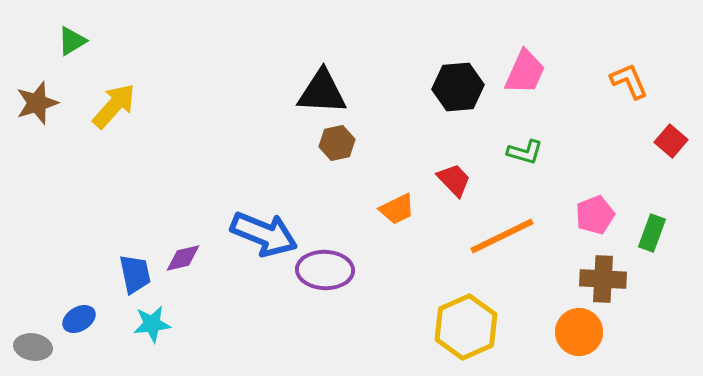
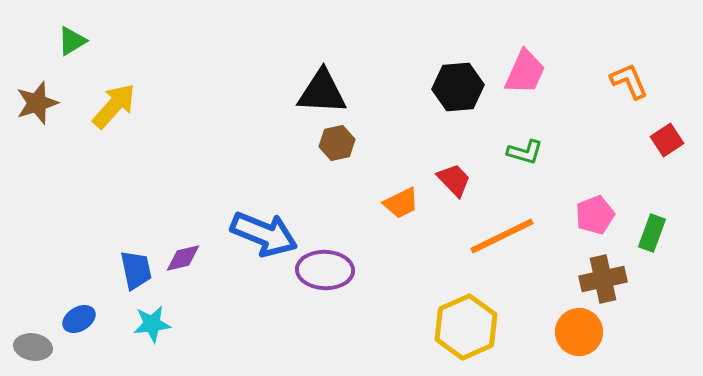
red square: moved 4 px left, 1 px up; rotated 16 degrees clockwise
orange trapezoid: moved 4 px right, 6 px up
blue trapezoid: moved 1 px right, 4 px up
brown cross: rotated 15 degrees counterclockwise
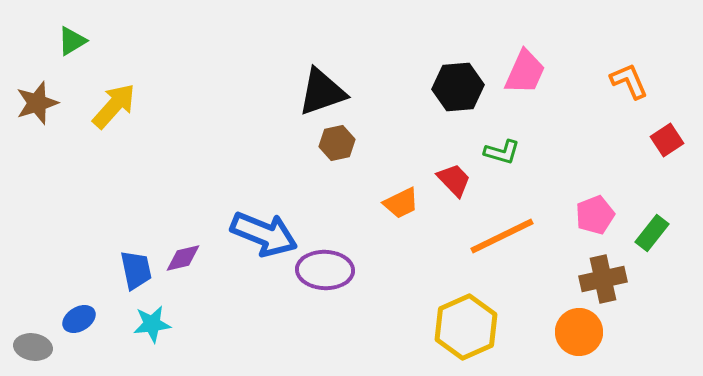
black triangle: rotated 22 degrees counterclockwise
green L-shape: moved 23 px left
green rectangle: rotated 18 degrees clockwise
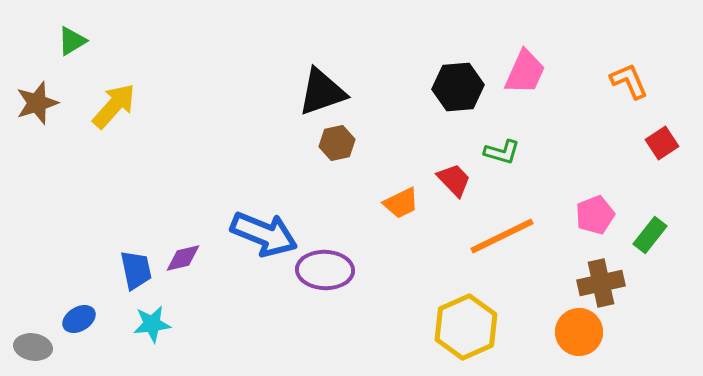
red square: moved 5 px left, 3 px down
green rectangle: moved 2 px left, 2 px down
brown cross: moved 2 px left, 4 px down
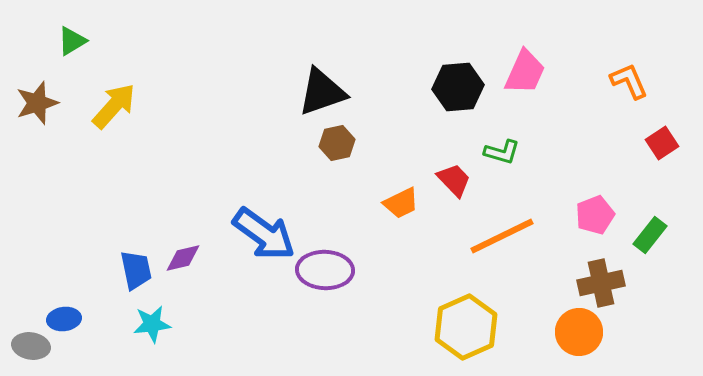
blue arrow: rotated 14 degrees clockwise
blue ellipse: moved 15 px left; rotated 24 degrees clockwise
gray ellipse: moved 2 px left, 1 px up
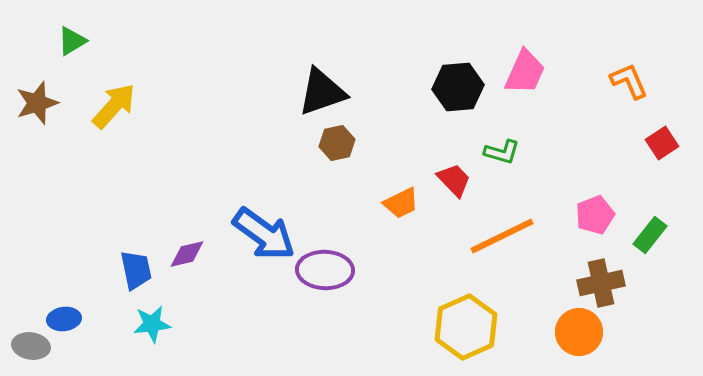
purple diamond: moved 4 px right, 4 px up
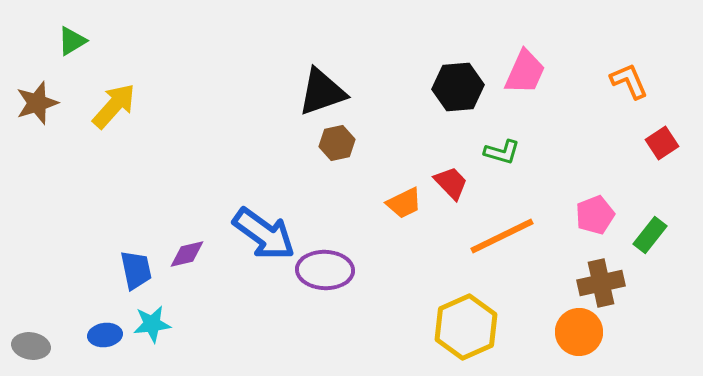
red trapezoid: moved 3 px left, 3 px down
orange trapezoid: moved 3 px right
blue ellipse: moved 41 px right, 16 px down
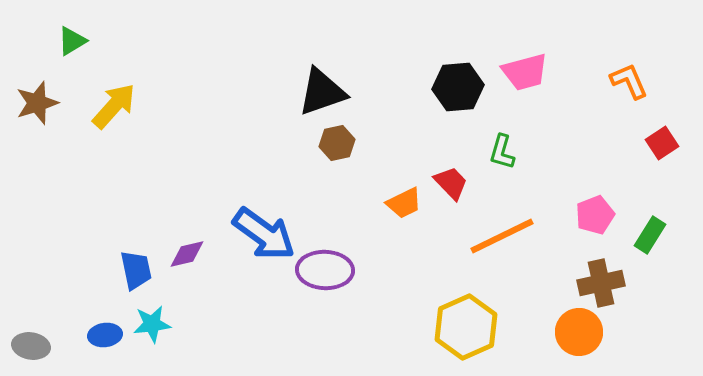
pink trapezoid: rotated 51 degrees clockwise
green L-shape: rotated 90 degrees clockwise
green rectangle: rotated 6 degrees counterclockwise
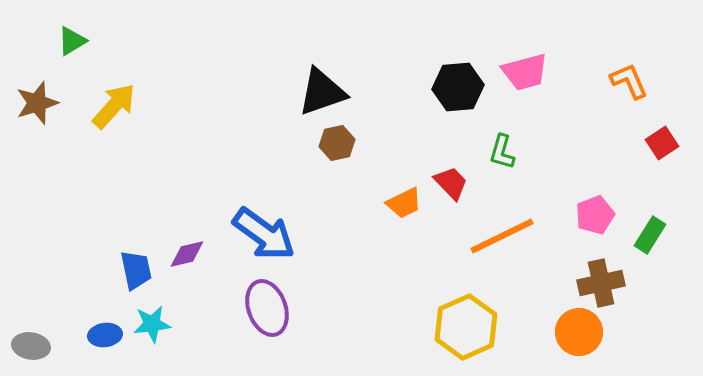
purple ellipse: moved 58 px left, 38 px down; rotated 68 degrees clockwise
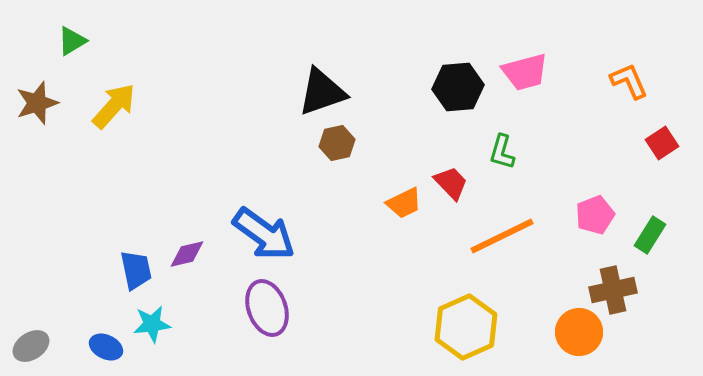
brown cross: moved 12 px right, 7 px down
blue ellipse: moved 1 px right, 12 px down; rotated 32 degrees clockwise
gray ellipse: rotated 42 degrees counterclockwise
